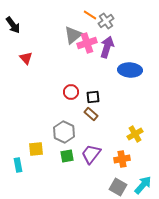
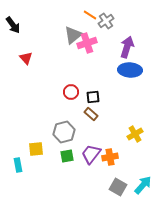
purple arrow: moved 20 px right
gray hexagon: rotated 20 degrees clockwise
orange cross: moved 12 px left, 2 px up
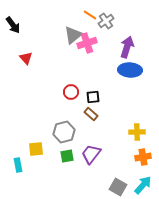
yellow cross: moved 2 px right, 2 px up; rotated 28 degrees clockwise
orange cross: moved 33 px right
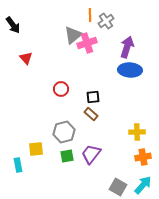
orange line: rotated 56 degrees clockwise
red circle: moved 10 px left, 3 px up
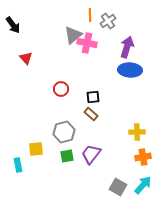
gray cross: moved 2 px right
pink cross: rotated 30 degrees clockwise
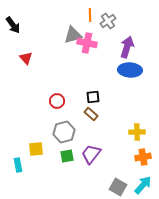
gray triangle: rotated 24 degrees clockwise
red circle: moved 4 px left, 12 px down
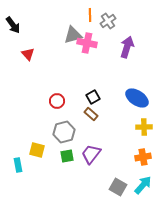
red triangle: moved 2 px right, 4 px up
blue ellipse: moved 7 px right, 28 px down; rotated 30 degrees clockwise
black square: rotated 24 degrees counterclockwise
yellow cross: moved 7 px right, 5 px up
yellow square: moved 1 px right, 1 px down; rotated 21 degrees clockwise
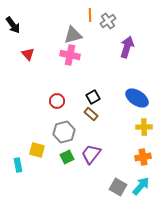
pink cross: moved 17 px left, 12 px down
green square: moved 1 px down; rotated 16 degrees counterclockwise
cyan arrow: moved 2 px left, 1 px down
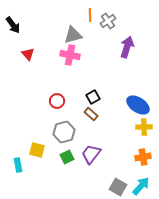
blue ellipse: moved 1 px right, 7 px down
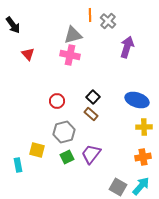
gray cross: rotated 14 degrees counterclockwise
black square: rotated 16 degrees counterclockwise
blue ellipse: moved 1 px left, 5 px up; rotated 15 degrees counterclockwise
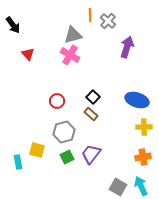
pink cross: rotated 18 degrees clockwise
cyan rectangle: moved 3 px up
cyan arrow: rotated 66 degrees counterclockwise
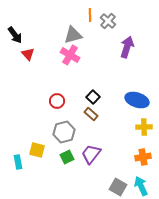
black arrow: moved 2 px right, 10 px down
